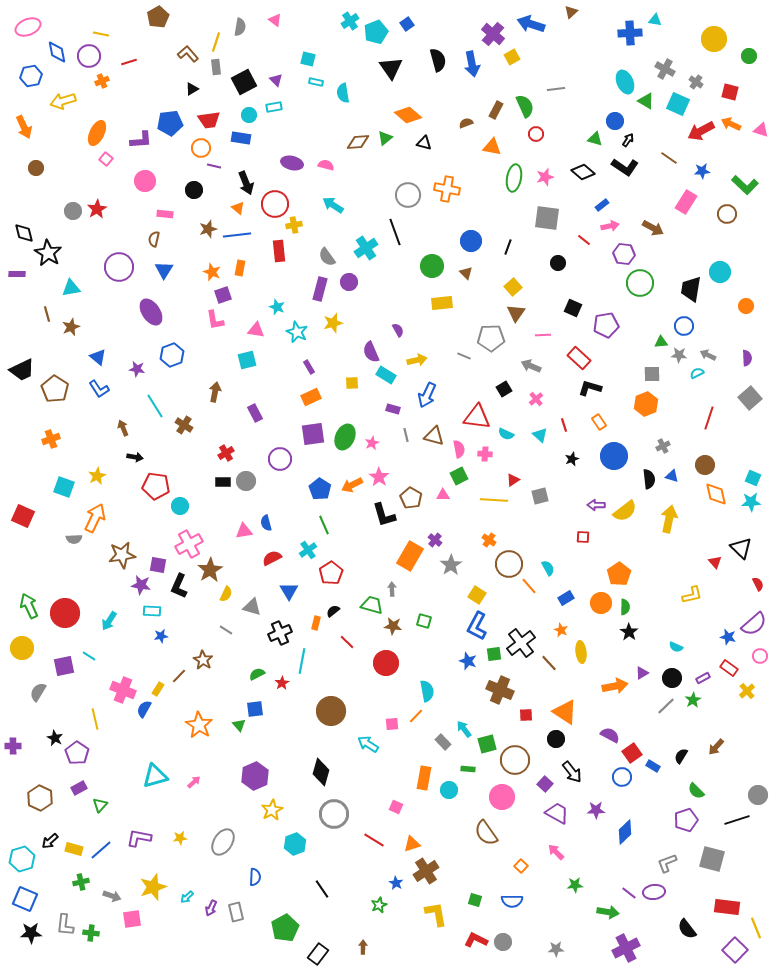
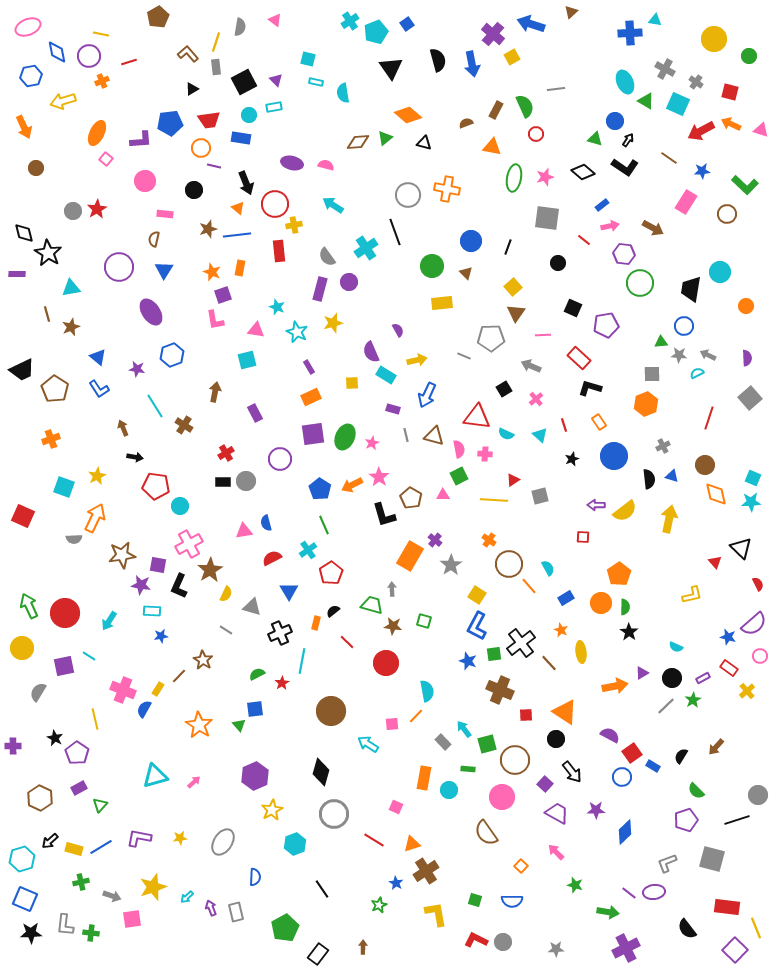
blue line at (101, 850): moved 3 px up; rotated 10 degrees clockwise
green star at (575, 885): rotated 21 degrees clockwise
purple arrow at (211, 908): rotated 133 degrees clockwise
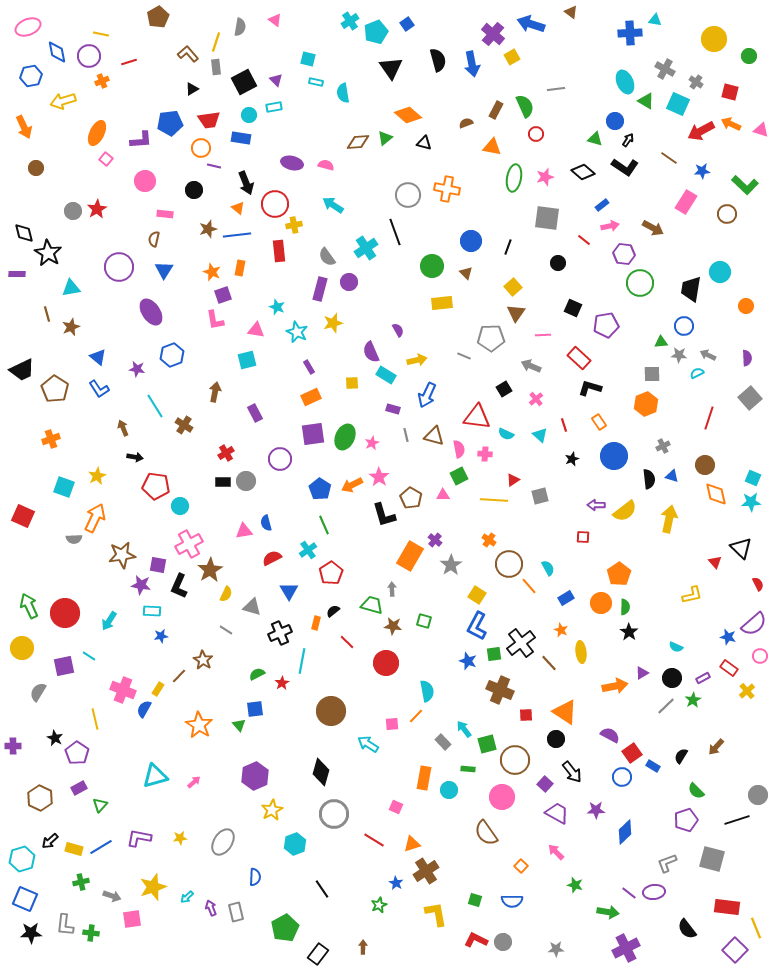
brown triangle at (571, 12): rotated 40 degrees counterclockwise
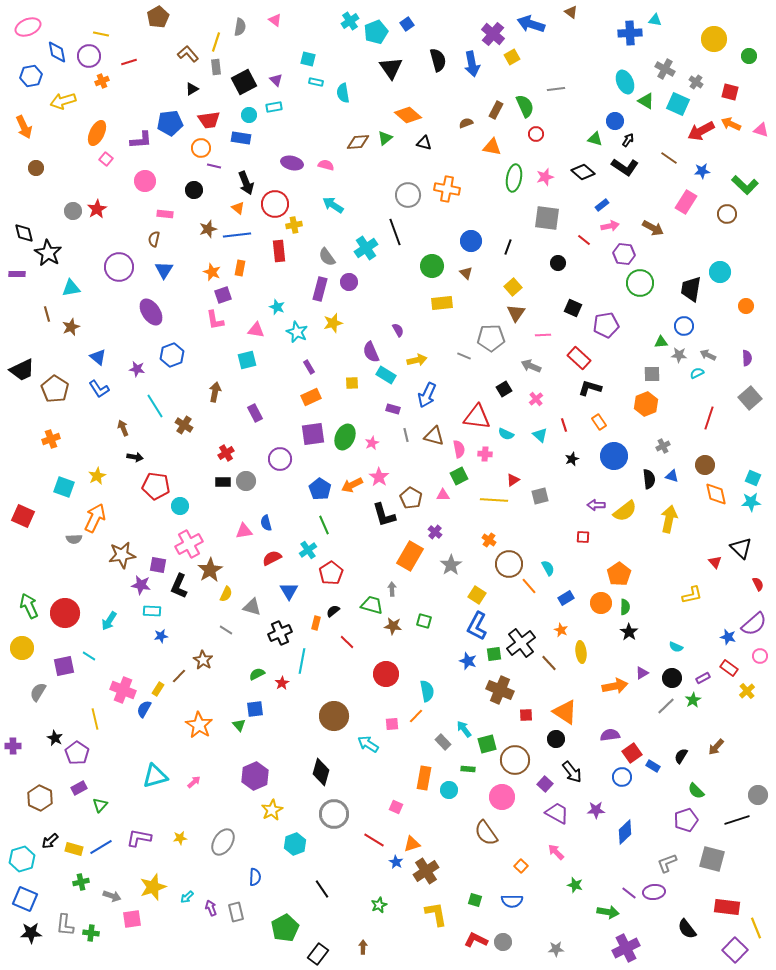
purple cross at (435, 540): moved 8 px up
red circle at (386, 663): moved 11 px down
brown circle at (331, 711): moved 3 px right, 5 px down
purple semicircle at (610, 735): rotated 36 degrees counterclockwise
blue star at (396, 883): moved 21 px up
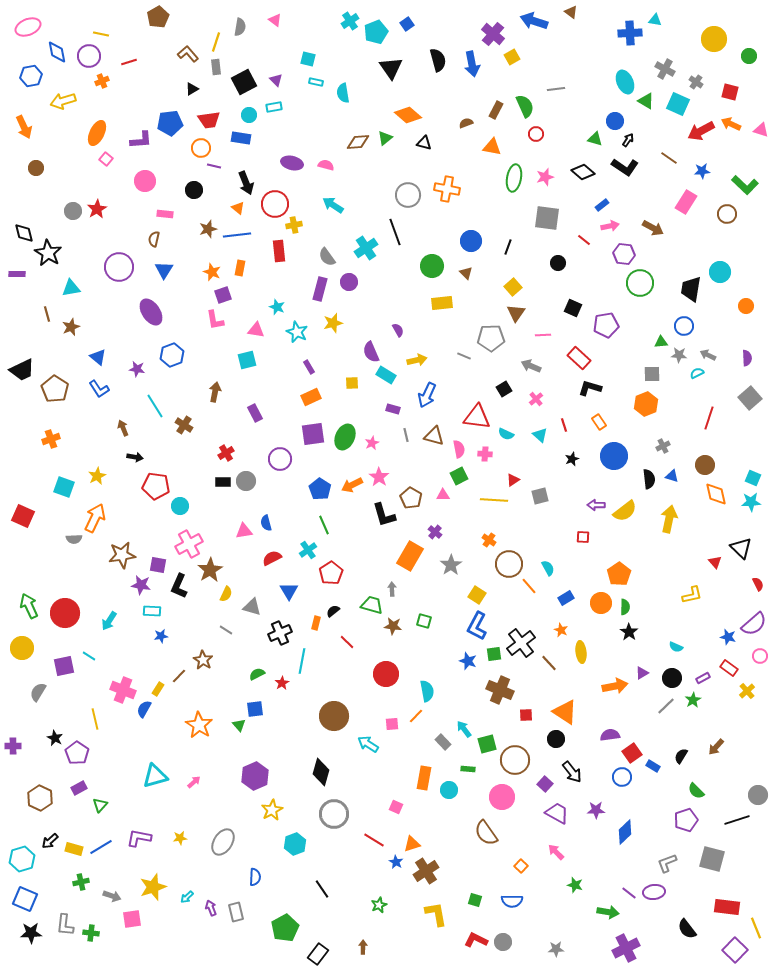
blue arrow at (531, 24): moved 3 px right, 3 px up
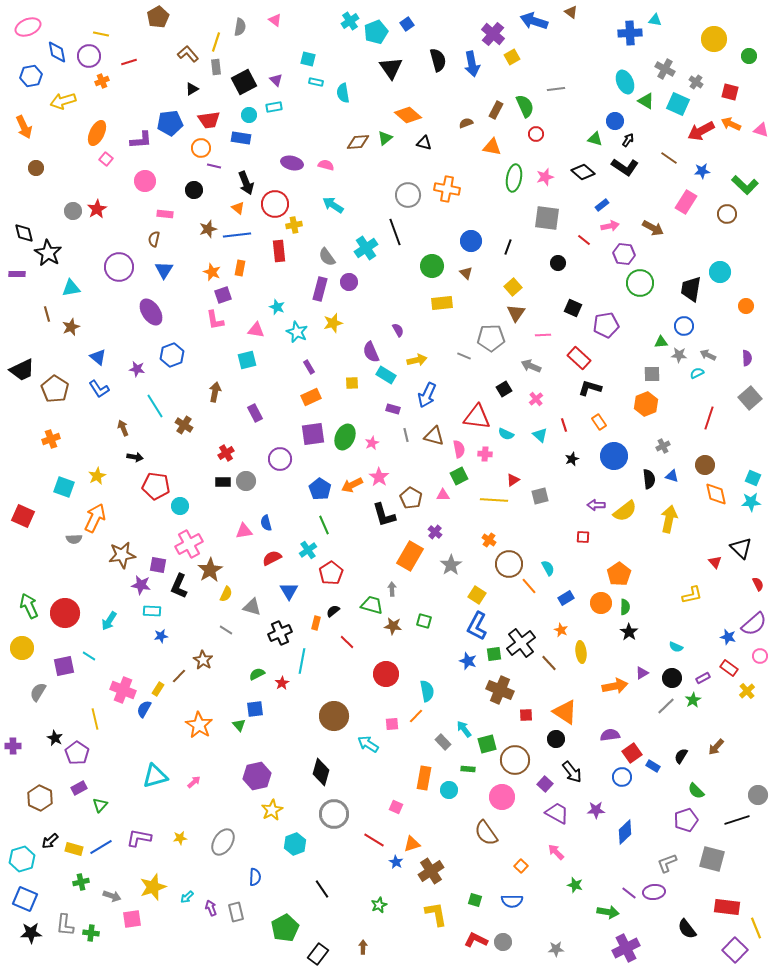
purple hexagon at (255, 776): moved 2 px right; rotated 12 degrees clockwise
brown cross at (426, 871): moved 5 px right
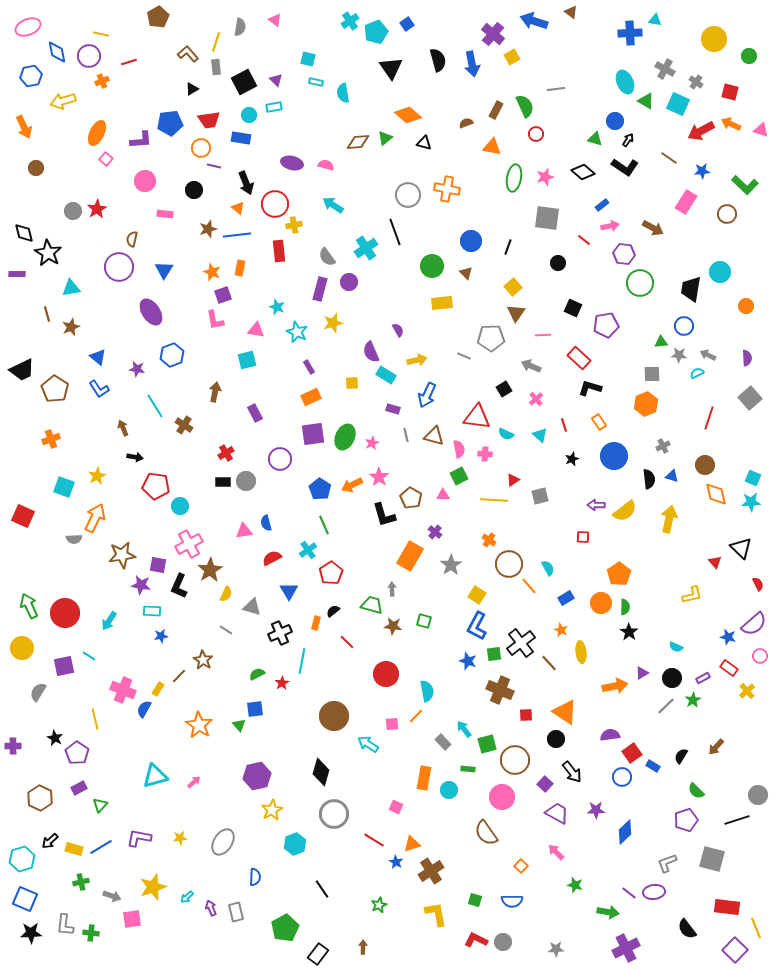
brown semicircle at (154, 239): moved 22 px left
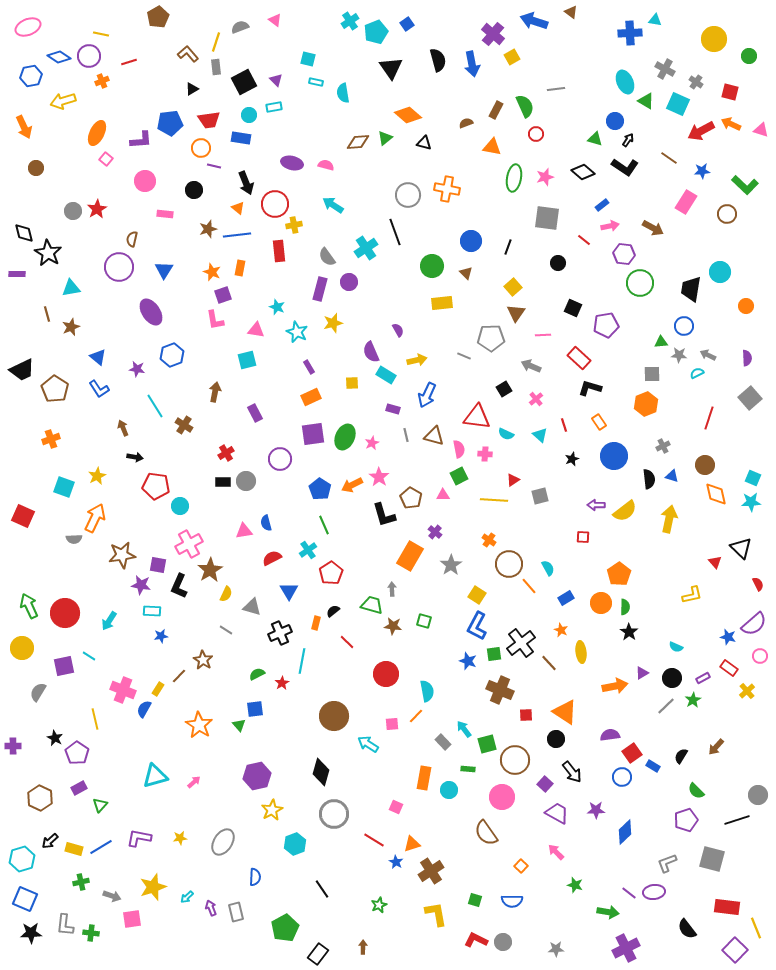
gray semicircle at (240, 27): rotated 120 degrees counterclockwise
blue diamond at (57, 52): moved 2 px right, 5 px down; rotated 45 degrees counterclockwise
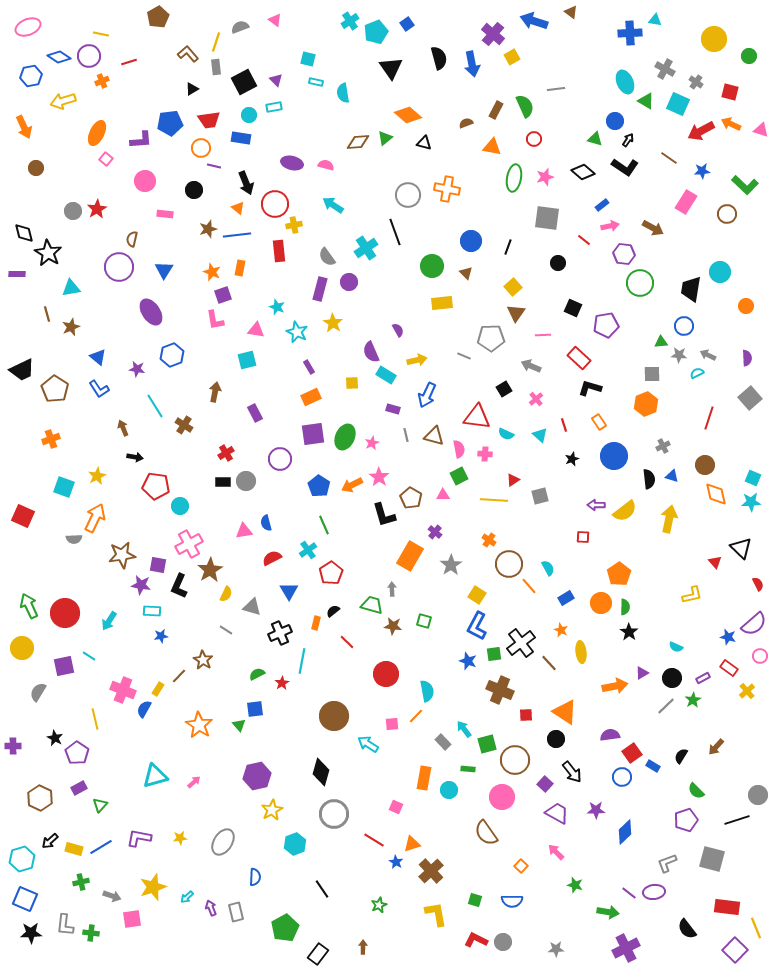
black semicircle at (438, 60): moved 1 px right, 2 px up
red circle at (536, 134): moved 2 px left, 5 px down
yellow star at (333, 323): rotated 24 degrees counterclockwise
blue pentagon at (320, 489): moved 1 px left, 3 px up
brown cross at (431, 871): rotated 10 degrees counterclockwise
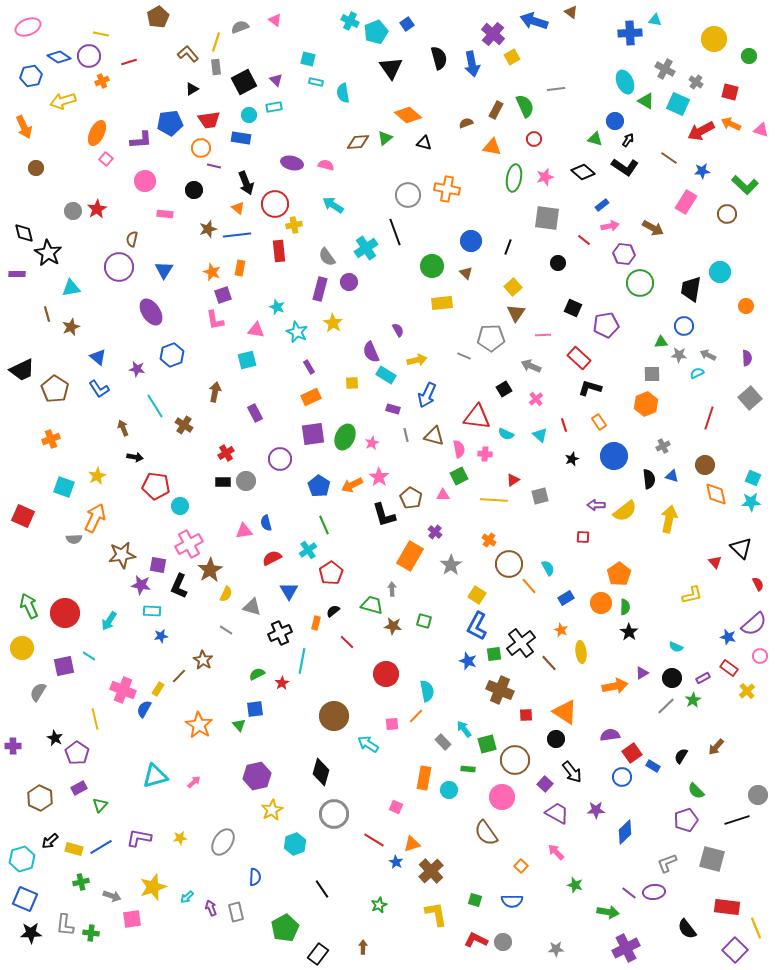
cyan cross at (350, 21): rotated 30 degrees counterclockwise
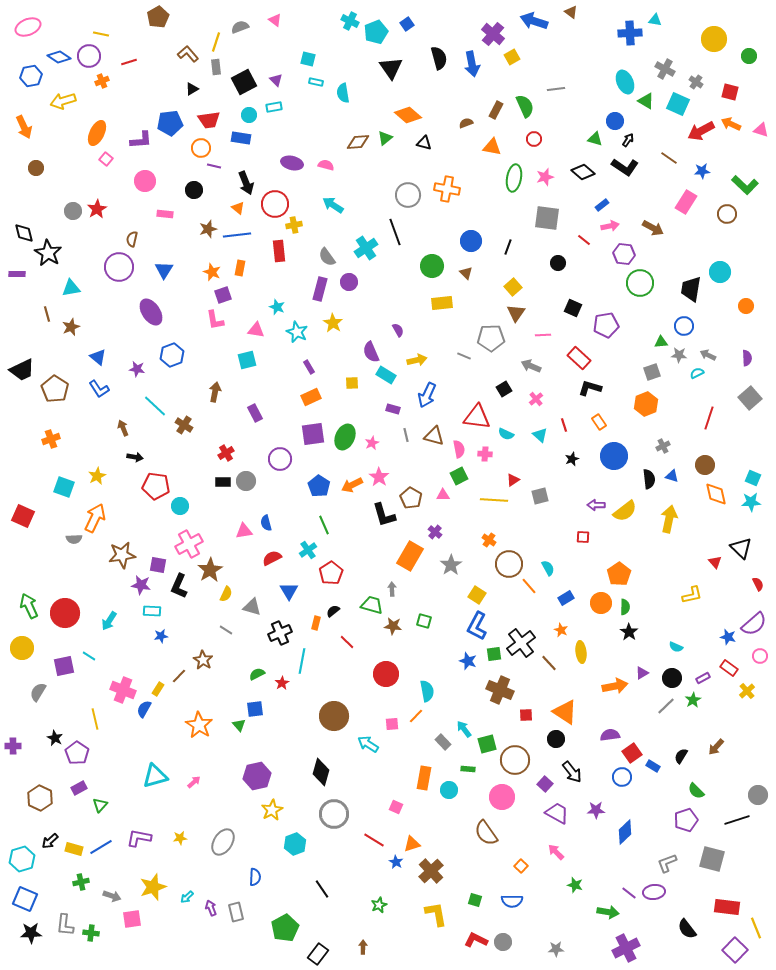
gray square at (652, 374): moved 2 px up; rotated 18 degrees counterclockwise
cyan line at (155, 406): rotated 15 degrees counterclockwise
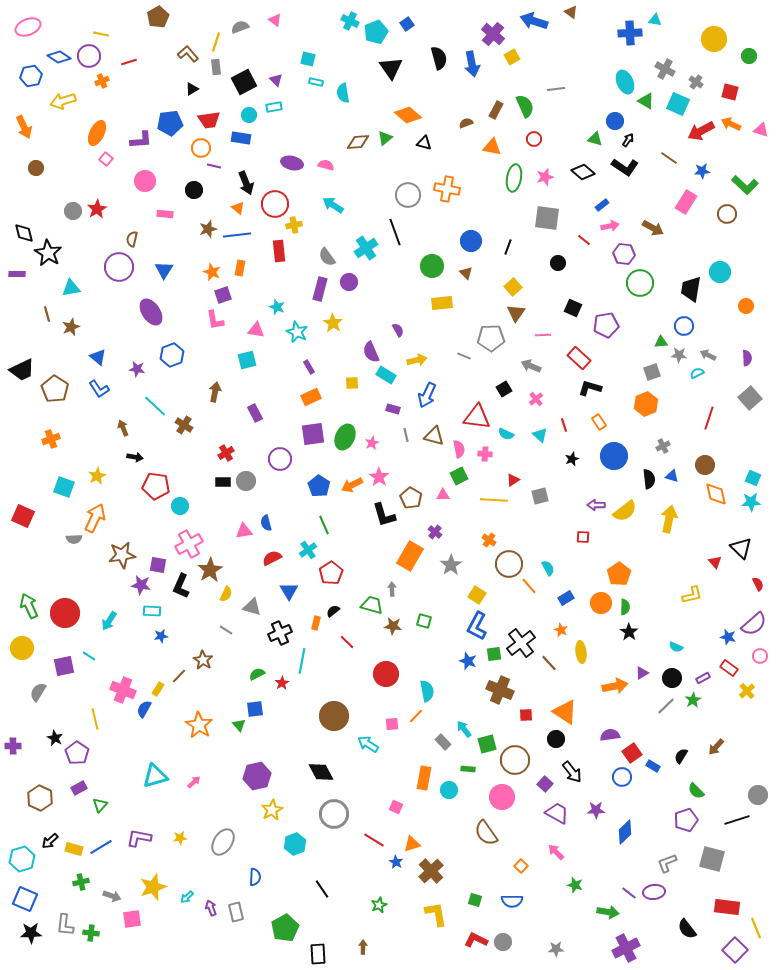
black L-shape at (179, 586): moved 2 px right
black diamond at (321, 772): rotated 44 degrees counterclockwise
black rectangle at (318, 954): rotated 40 degrees counterclockwise
